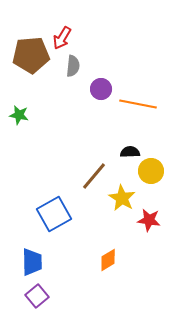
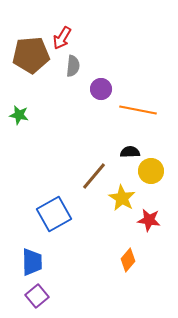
orange line: moved 6 px down
orange diamond: moved 20 px right; rotated 20 degrees counterclockwise
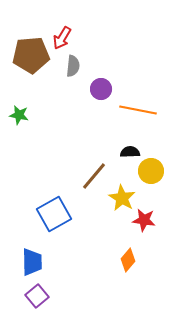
red star: moved 5 px left
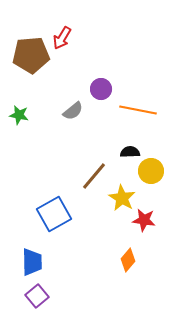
gray semicircle: moved 45 px down; rotated 45 degrees clockwise
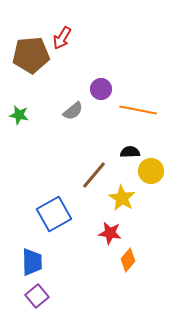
brown line: moved 1 px up
red star: moved 34 px left, 13 px down
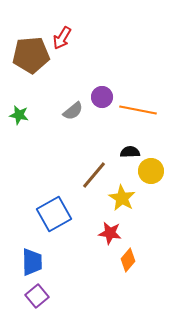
purple circle: moved 1 px right, 8 px down
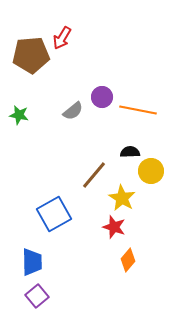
red star: moved 4 px right, 6 px up; rotated 10 degrees clockwise
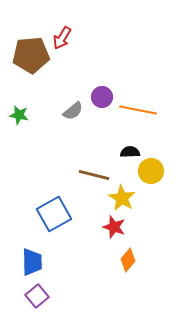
brown line: rotated 64 degrees clockwise
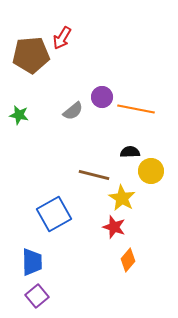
orange line: moved 2 px left, 1 px up
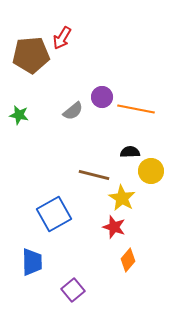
purple square: moved 36 px right, 6 px up
